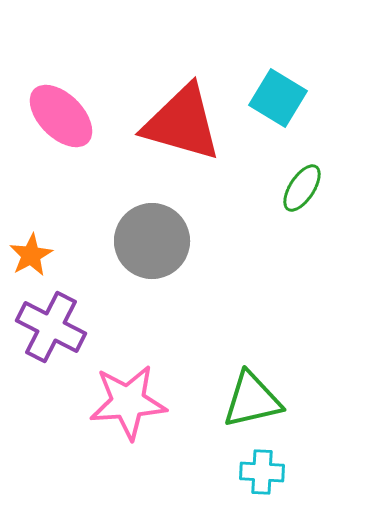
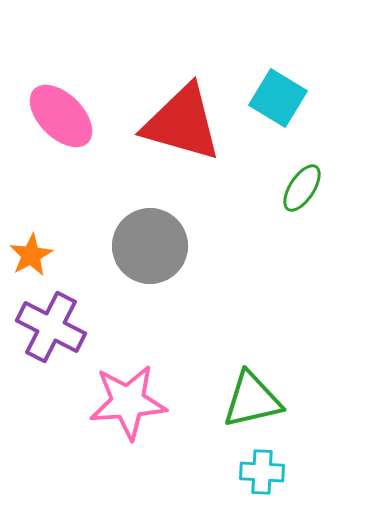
gray circle: moved 2 px left, 5 px down
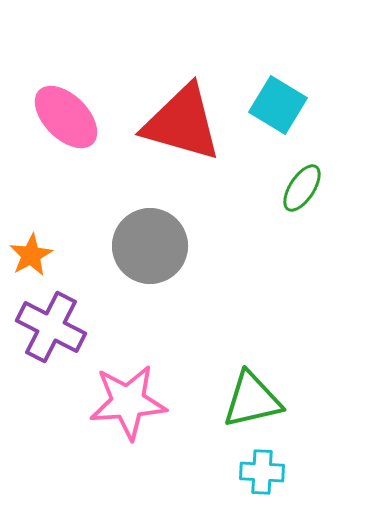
cyan square: moved 7 px down
pink ellipse: moved 5 px right, 1 px down
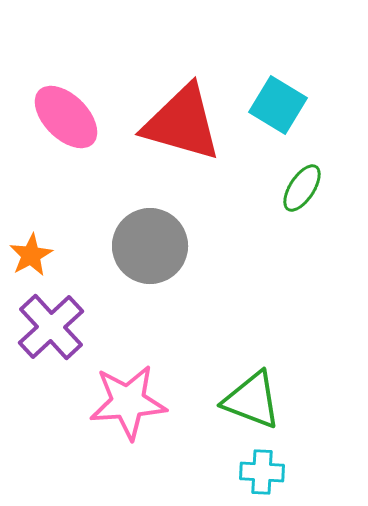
purple cross: rotated 20 degrees clockwise
green triangle: rotated 34 degrees clockwise
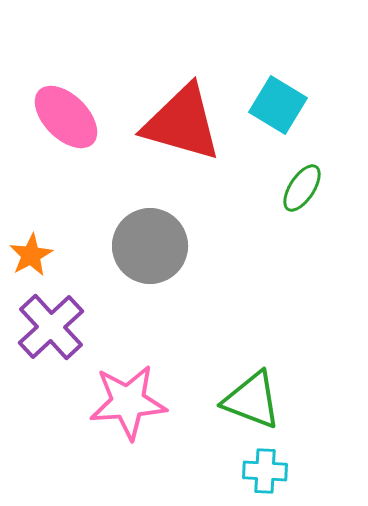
cyan cross: moved 3 px right, 1 px up
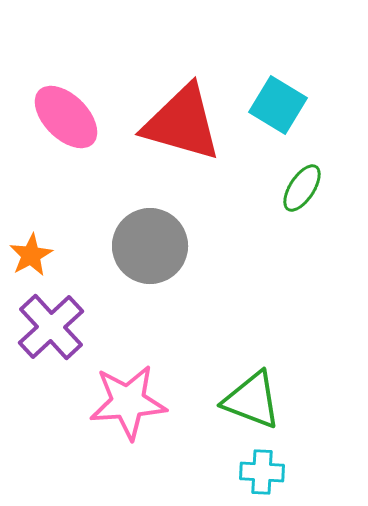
cyan cross: moved 3 px left, 1 px down
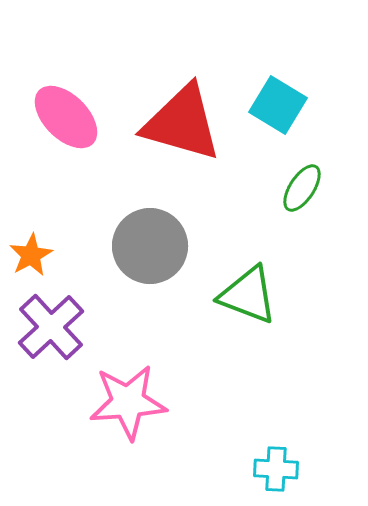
green triangle: moved 4 px left, 105 px up
cyan cross: moved 14 px right, 3 px up
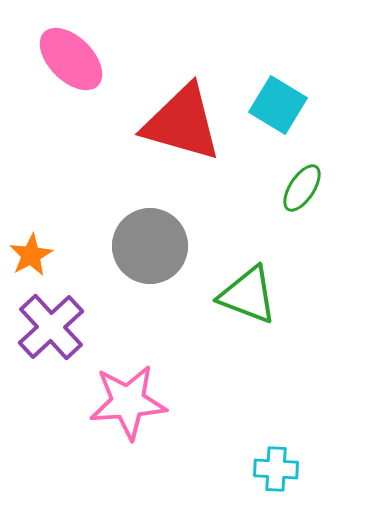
pink ellipse: moved 5 px right, 58 px up
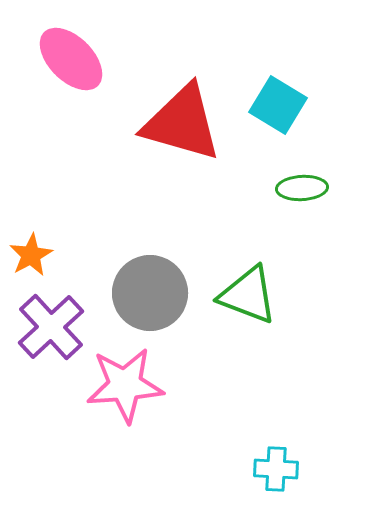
green ellipse: rotated 54 degrees clockwise
gray circle: moved 47 px down
pink star: moved 3 px left, 17 px up
